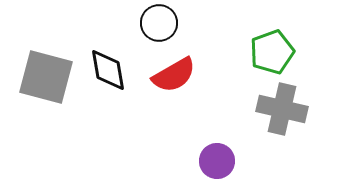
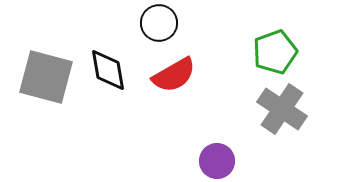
green pentagon: moved 3 px right
gray cross: rotated 21 degrees clockwise
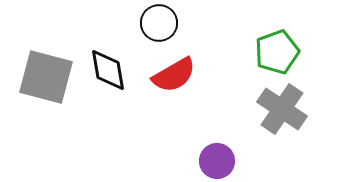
green pentagon: moved 2 px right
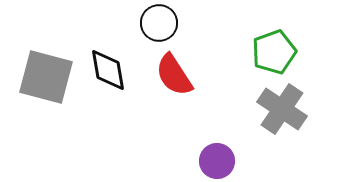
green pentagon: moved 3 px left
red semicircle: rotated 87 degrees clockwise
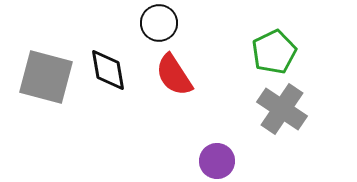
green pentagon: rotated 6 degrees counterclockwise
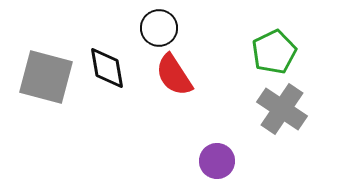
black circle: moved 5 px down
black diamond: moved 1 px left, 2 px up
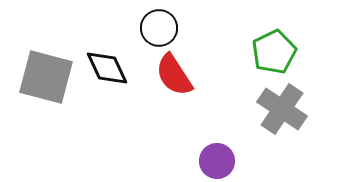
black diamond: rotated 15 degrees counterclockwise
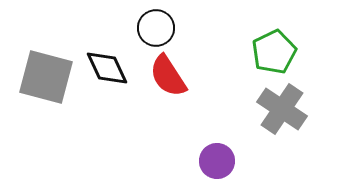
black circle: moved 3 px left
red semicircle: moved 6 px left, 1 px down
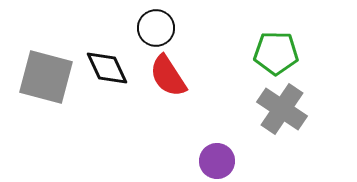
green pentagon: moved 2 px right, 1 px down; rotated 27 degrees clockwise
